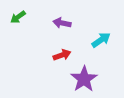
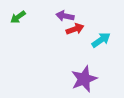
purple arrow: moved 3 px right, 7 px up
red arrow: moved 13 px right, 26 px up
purple star: rotated 12 degrees clockwise
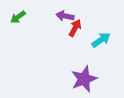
red arrow: moved 1 px up; rotated 42 degrees counterclockwise
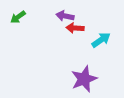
red arrow: rotated 114 degrees counterclockwise
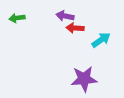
green arrow: moved 1 px left, 1 px down; rotated 28 degrees clockwise
purple star: rotated 16 degrees clockwise
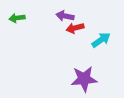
red arrow: rotated 18 degrees counterclockwise
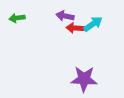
red arrow: rotated 18 degrees clockwise
cyan arrow: moved 8 px left, 16 px up
purple star: rotated 8 degrees clockwise
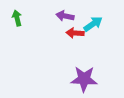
green arrow: rotated 84 degrees clockwise
red arrow: moved 5 px down
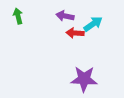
green arrow: moved 1 px right, 2 px up
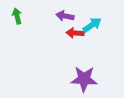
green arrow: moved 1 px left
cyan arrow: moved 1 px left, 1 px down
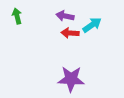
red arrow: moved 5 px left
purple star: moved 13 px left
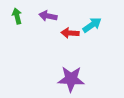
purple arrow: moved 17 px left
